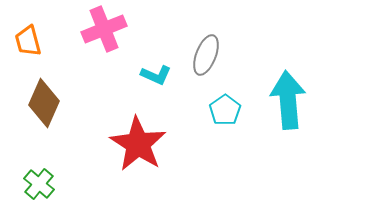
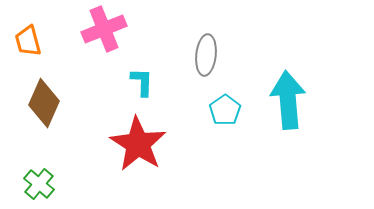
gray ellipse: rotated 15 degrees counterclockwise
cyan L-shape: moved 14 px left, 7 px down; rotated 112 degrees counterclockwise
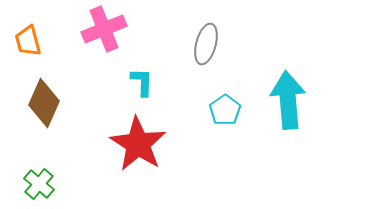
gray ellipse: moved 11 px up; rotated 9 degrees clockwise
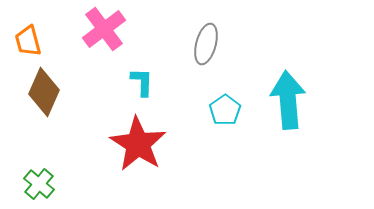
pink cross: rotated 15 degrees counterclockwise
brown diamond: moved 11 px up
